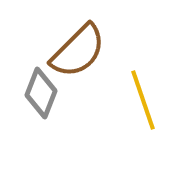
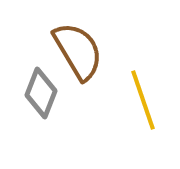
brown semicircle: rotated 76 degrees counterclockwise
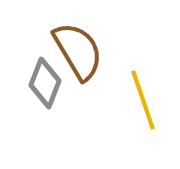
gray diamond: moved 4 px right, 10 px up
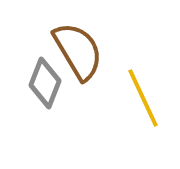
yellow line: moved 2 px up; rotated 6 degrees counterclockwise
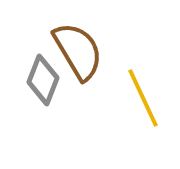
gray diamond: moved 2 px left, 3 px up
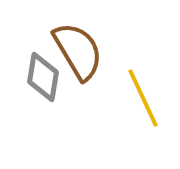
gray diamond: moved 3 px up; rotated 12 degrees counterclockwise
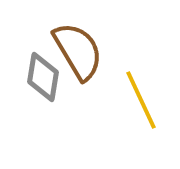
yellow line: moved 2 px left, 2 px down
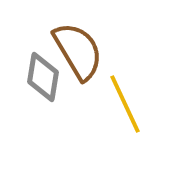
yellow line: moved 16 px left, 4 px down
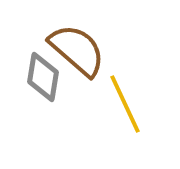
brown semicircle: moved 1 px left, 1 px up; rotated 18 degrees counterclockwise
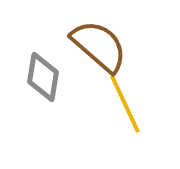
brown semicircle: moved 22 px right, 4 px up
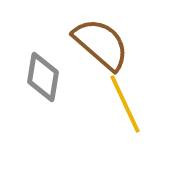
brown semicircle: moved 2 px right, 2 px up
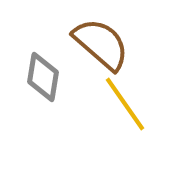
yellow line: rotated 10 degrees counterclockwise
